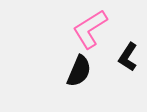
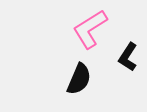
black semicircle: moved 8 px down
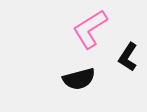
black semicircle: rotated 52 degrees clockwise
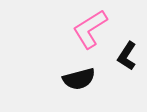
black L-shape: moved 1 px left, 1 px up
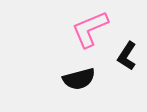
pink L-shape: rotated 9 degrees clockwise
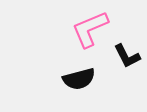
black L-shape: rotated 60 degrees counterclockwise
